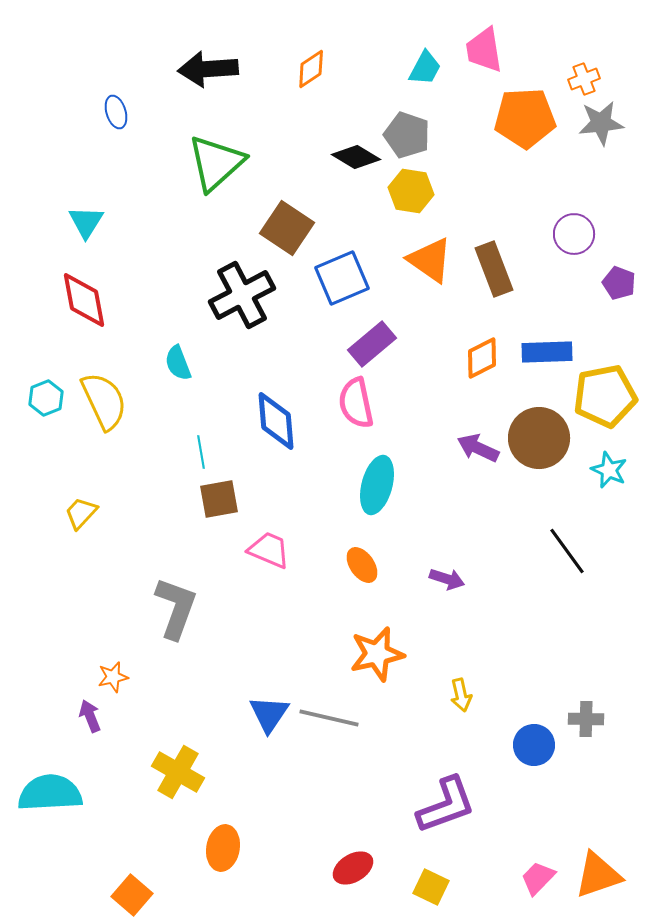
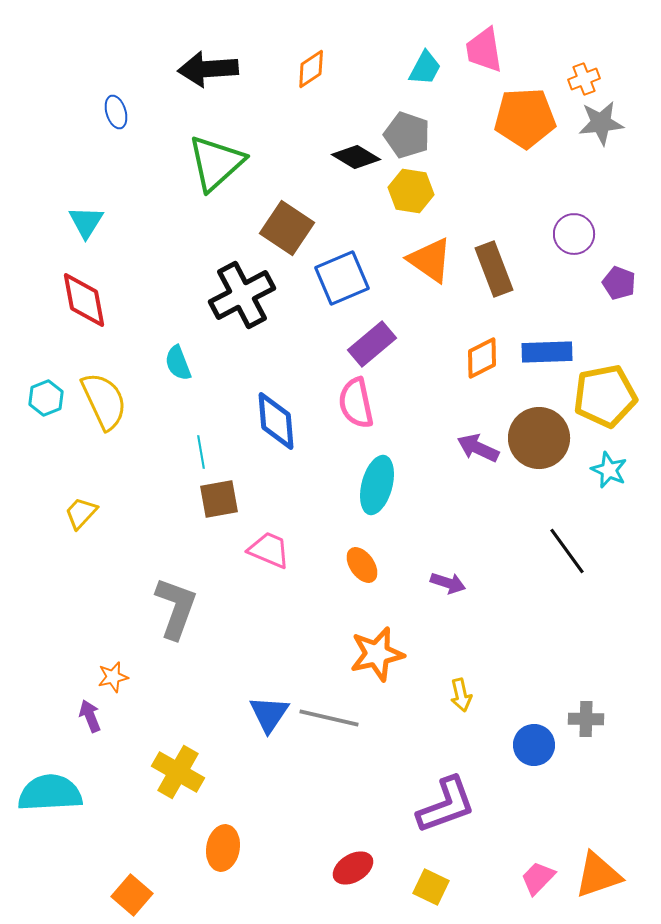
purple arrow at (447, 579): moved 1 px right, 4 px down
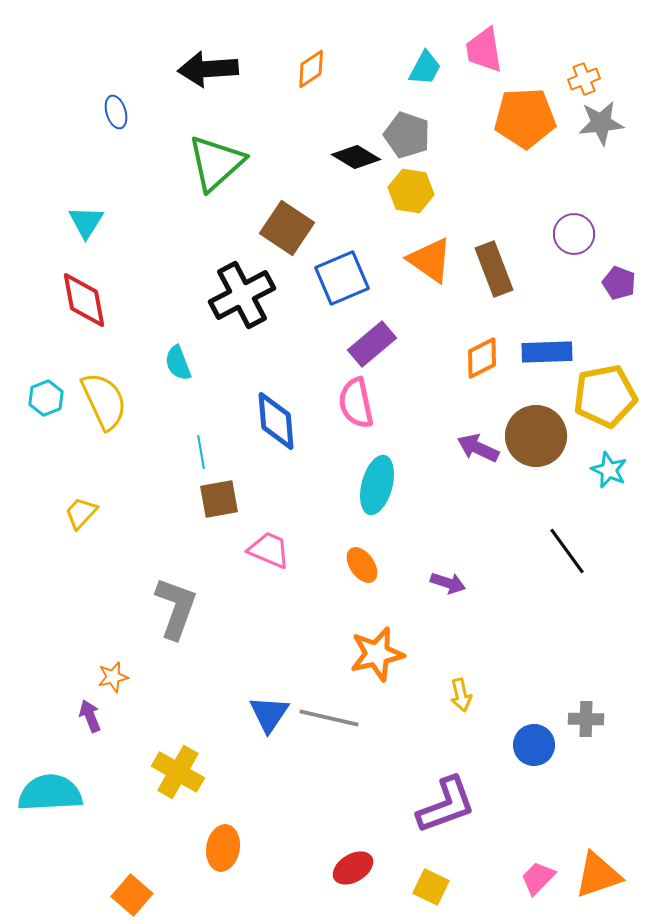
brown circle at (539, 438): moved 3 px left, 2 px up
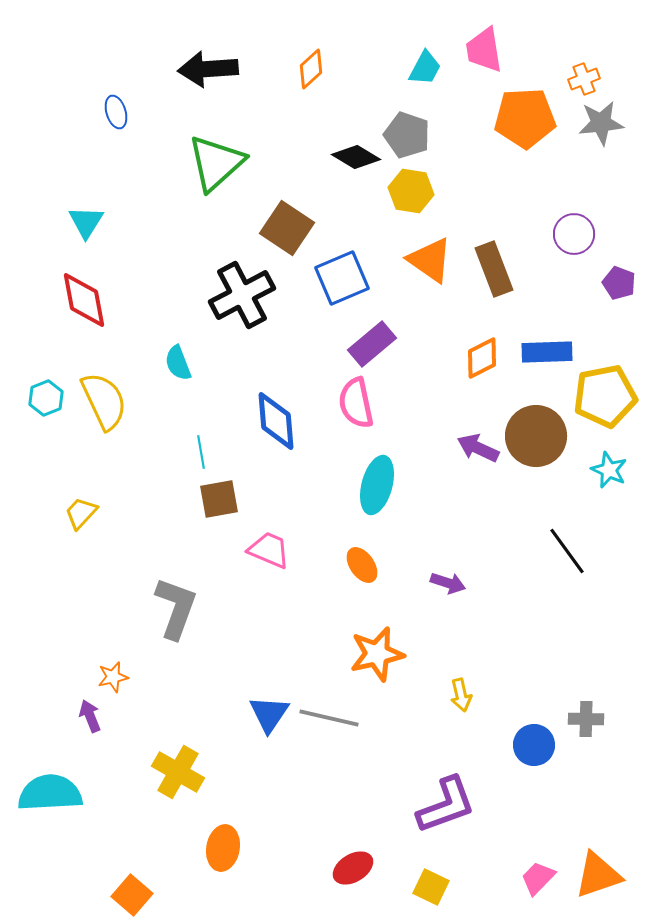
orange diamond at (311, 69): rotated 9 degrees counterclockwise
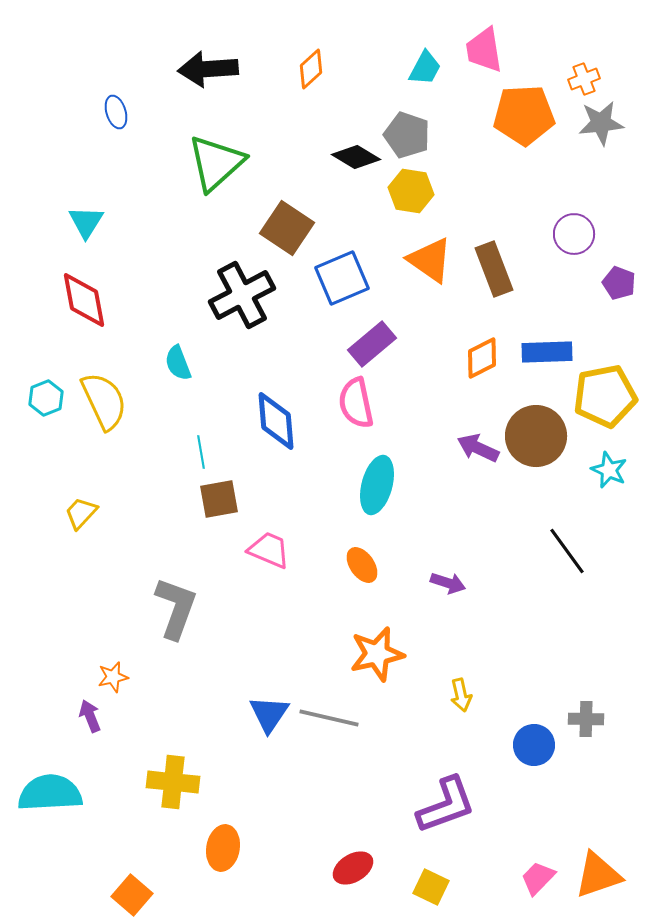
orange pentagon at (525, 118): moved 1 px left, 3 px up
yellow cross at (178, 772): moved 5 px left, 10 px down; rotated 24 degrees counterclockwise
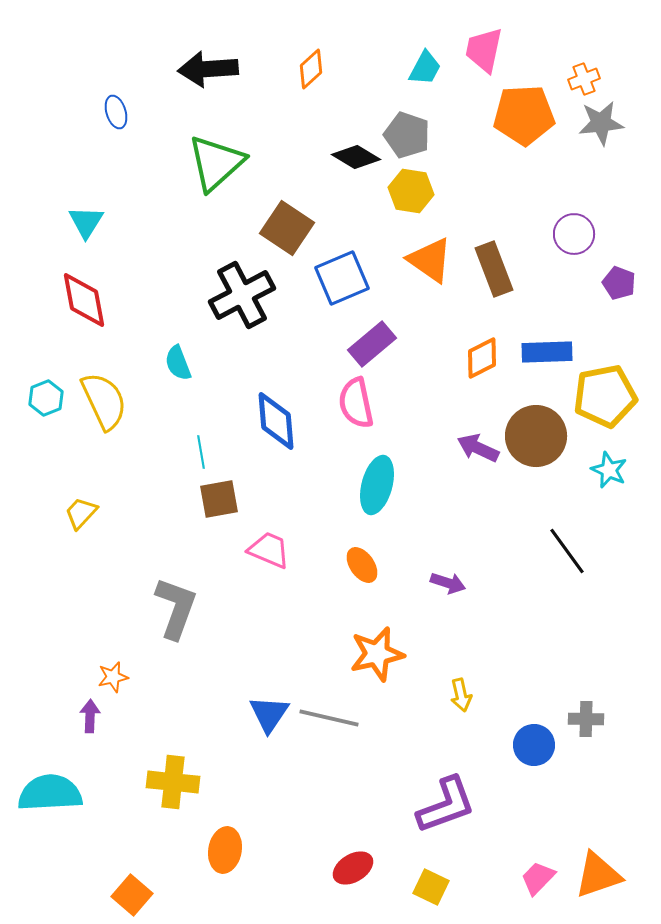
pink trapezoid at (484, 50): rotated 21 degrees clockwise
purple arrow at (90, 716): rotated 24 degrees clockwise
orange ellipse at (223, 848): moved 2 px right, 2 px down
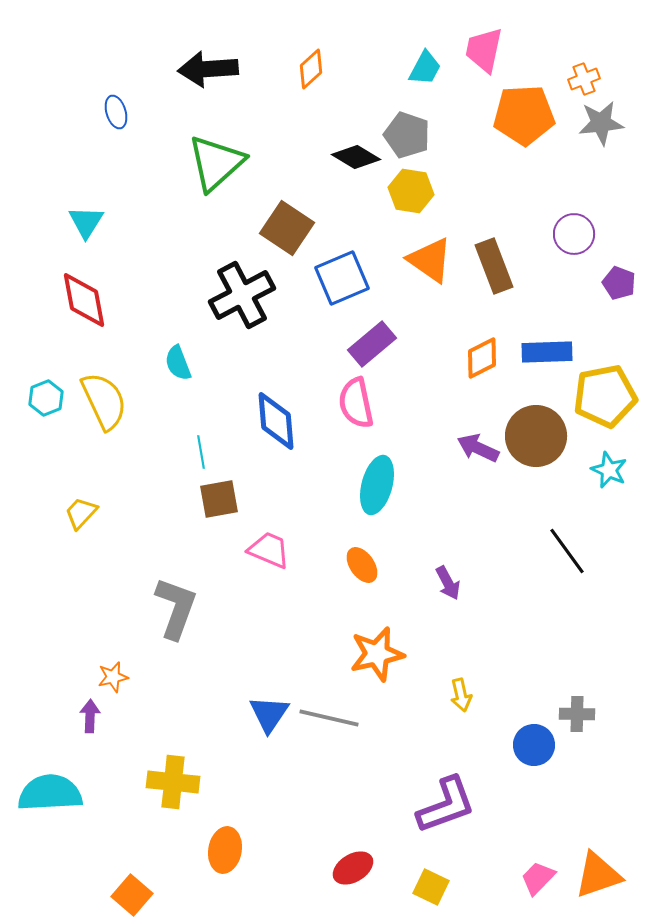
brown rectangle at (494, 269): moved 3 px up
purple arrow at (448, 583): rotated 44 degrees clockwise
gray cross at (586, 719): moved 9 px left, 5 px up
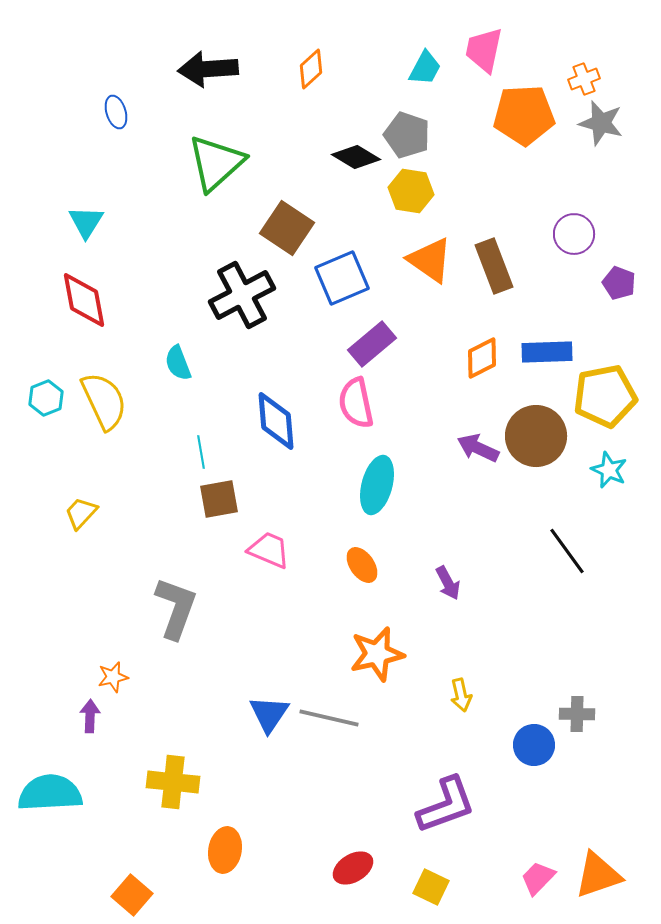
gray star at (601, 123): rotated 21 degrees clockwise
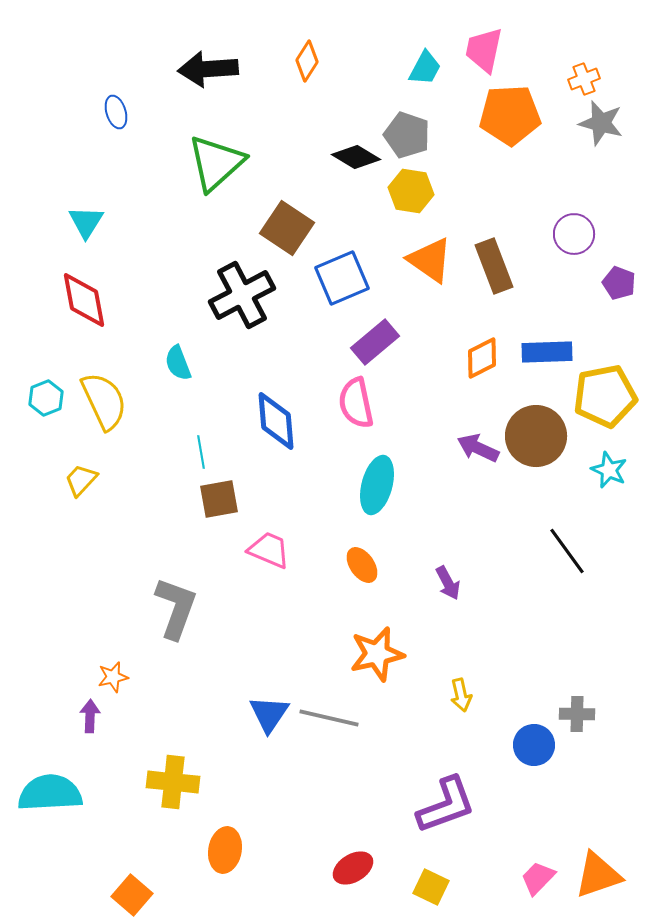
orange diamond at (311, 69): moved 4 px left, 8 px up; rotated 15 degrees counterclockwise
orange pentagon at (524, 115): moved 14 px left
purple rectangle at (372, 344): moved 3 px right, 2 px up
yellow trapezoid at (81, 513): moved 33 px up
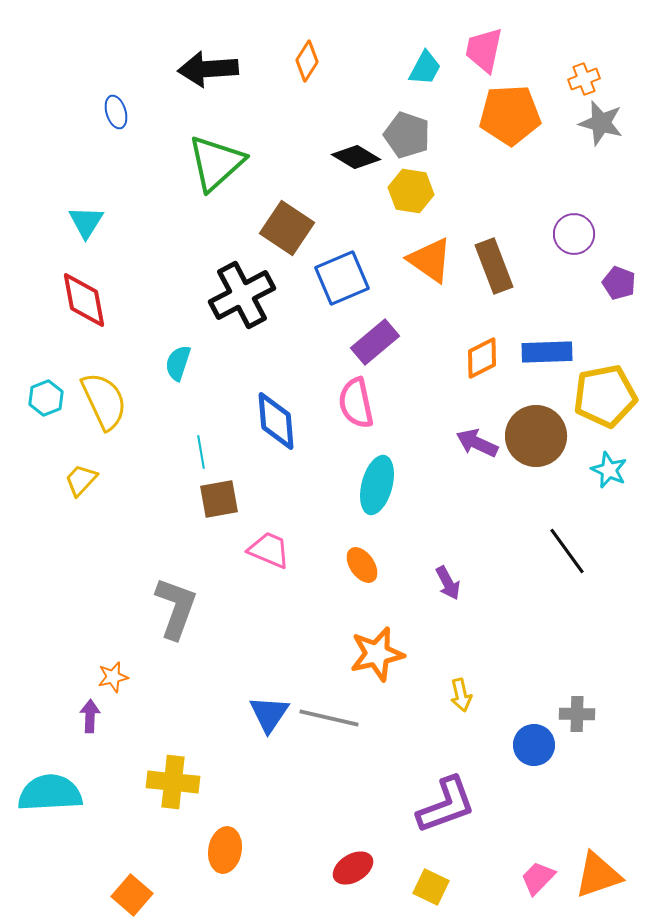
cyan semicircle at (178, 363): rotated 39 degrees clockwise
purple arrow at (478, 448): moved 1 px left, 5 px up
